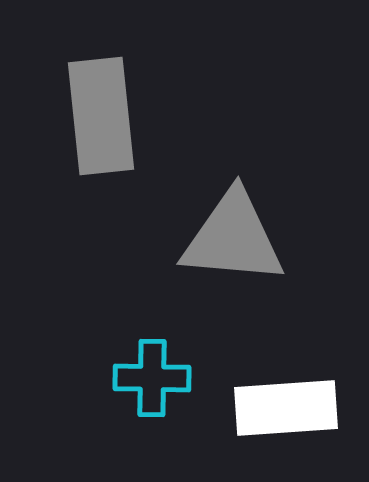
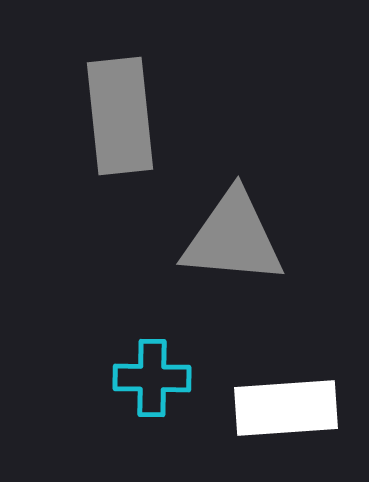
gray rectangle: moved 19 px right
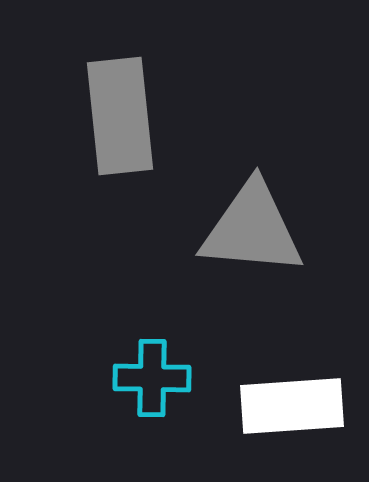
gray triangle: moved 19 px right, 9 px up
white rectangle: moved 6 px right, 2 px up
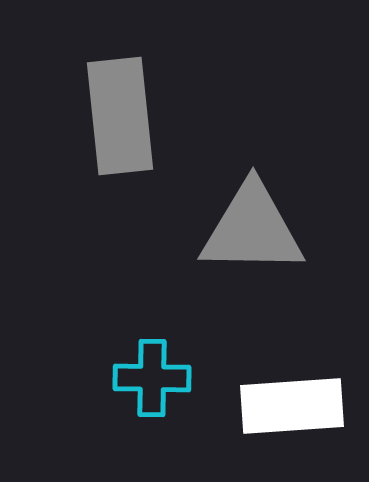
gray triangle: rotated 4 degrees counterclockwise
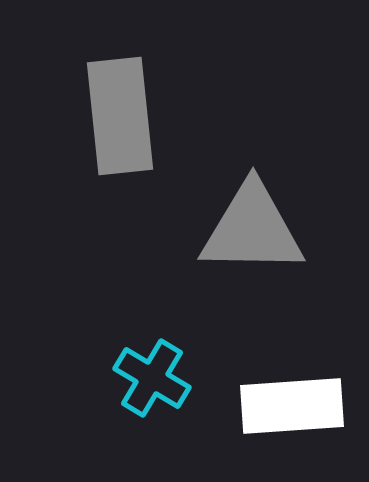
cyan cross: rotated 30 degrees clockwise
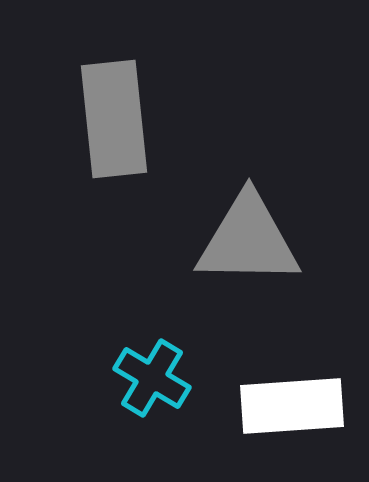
gray rectangle: moved 6 px left, 3 px down
gray triangle: moved 4 px left, 11 px down
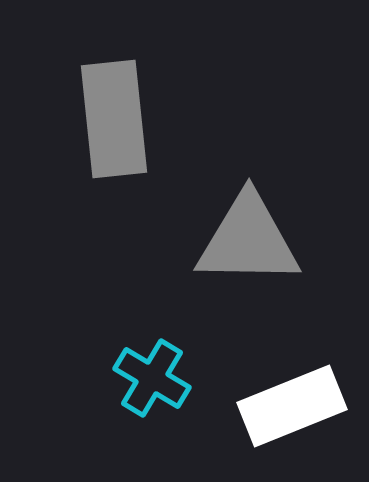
white rectangle: rotated 18 degrees counterclockwise
